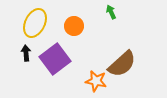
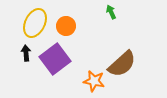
orange circle: moved 8 px left
orange star: moved 2 px left
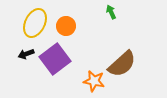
black arrow: moved 1 px down; rotated 105 degrees counterclockwise
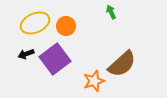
yellow ellipse: rotated 40 degrees clockwise
orange star: rotated 30 degrees counterclockwise
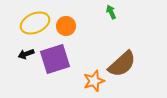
purple square: rotated 20 degrees clockwise
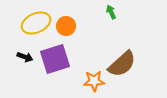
yellow ellipse: moved 1 px right
black arrow: moved 1 px left, 3 px down; rotated 140 degrees counterclockwise
orange star: rotated 15 degrees clockwise
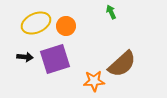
black arrow: rotated 14 degrees counterclockwise
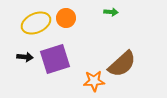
green arrow: rotated 120 degrees clockwise
orange circle: moved 8 px up
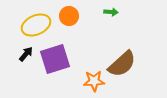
orange circle: moved 3 px right, 2 px up
yellow ellipse: moved 2 px down
black arrow: moved 1 px right, 3 px up; rotated 56 degrees counterclockwise
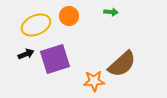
black arrow: rotated 28 degrees clockwise
